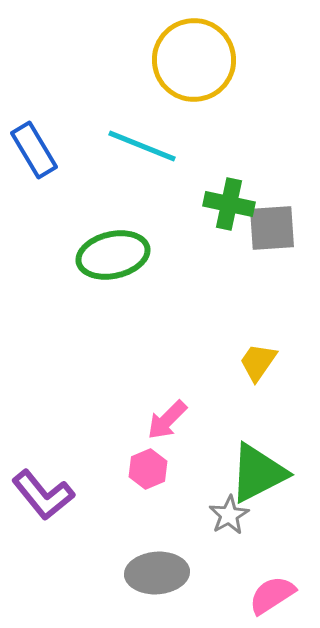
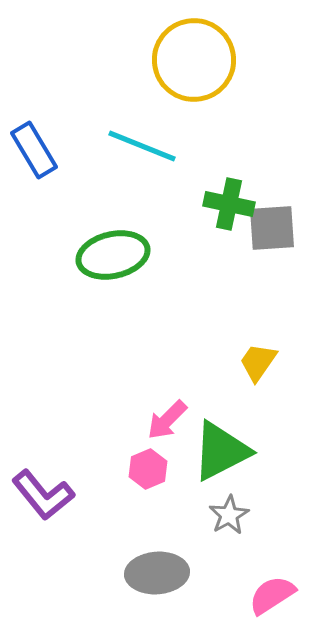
green triangle: moved 37 px left, 22 px up
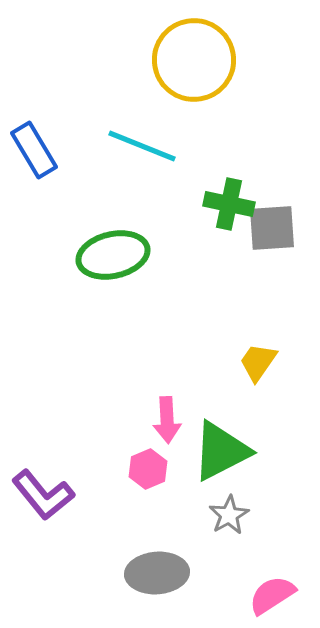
pink arrow: rotated 48 degrees counterclockwise
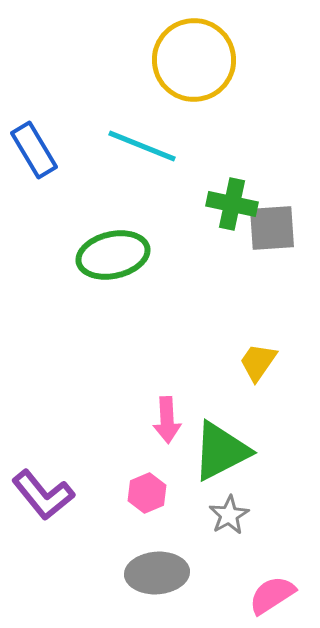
green cross: moved 3 px right
pink hexagon: moved 1 px left, 24 px down
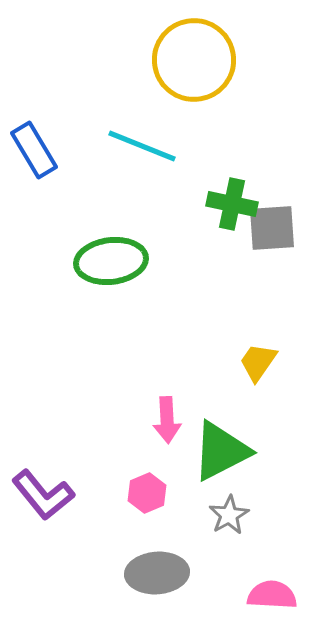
green ellipse: moved 2 px left, 6 px down; rotated 6 degrees clockwise
pink semicircle: rotated 36 degrees clockwise
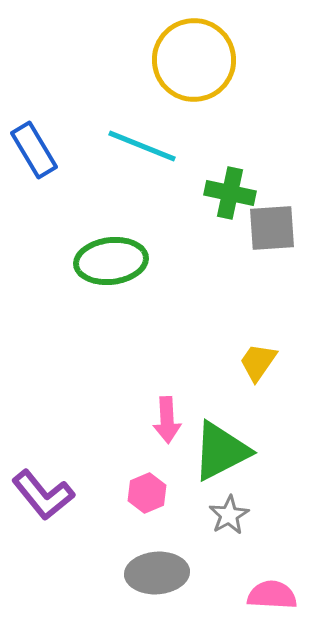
green cross: moved 2 px left, 11 px up
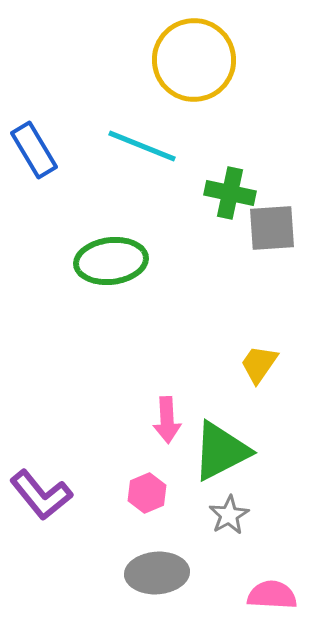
yellow trapezoid: moved 1 px right, 2 px down
purple L-shape: moved 2 px left
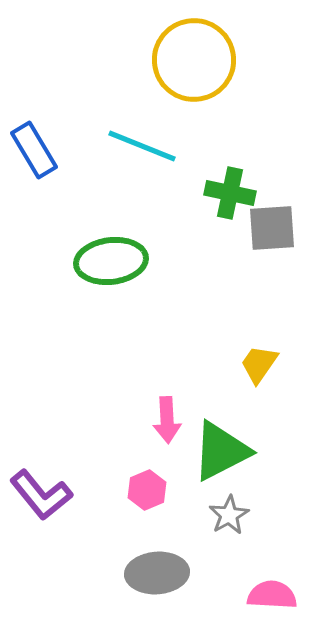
pink hexagon: moved 3 px up
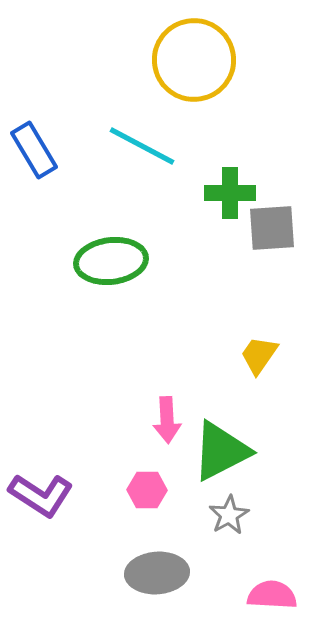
cyan line: rotated 6 degrees clockwise
green cross: rotated 12 degrees counterclockwise
yellow trapezoid: moved 9 px up
pink hexagon: rotated 24 degrees clockwise
purple L-shape: rotated 18 degrees counterclockwise
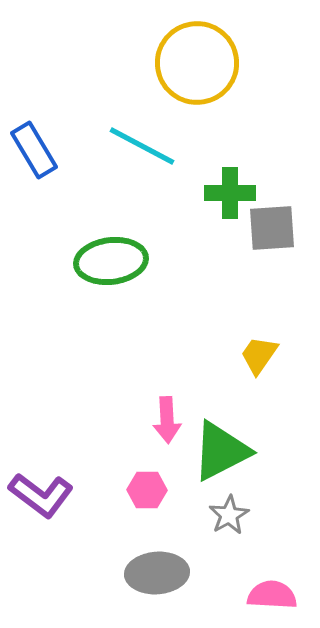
yellow circle: moved 3 px right, 3 px down
purple L-shape: rotated 4 degrees clockwise
